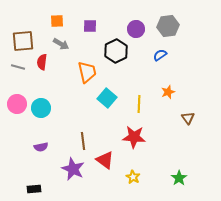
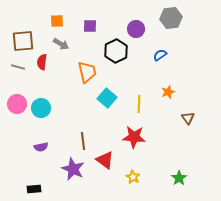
gray hexagon: moved 3 px right, 8 px up
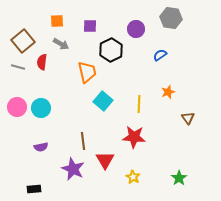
gray hexagon: rotated 15 degrees clockwise
brown square: rotated 35 degrees counterclockwise
black hexagon: moved 5 px left, 1 px up
cyan square: moved 4 px left, 3 px down
pink circle: moved 3 px down
red triangle: rotated 24 degrees clockwise
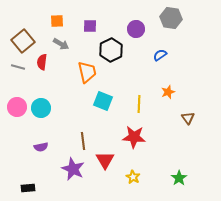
cyan square: rotated 18 degrees counterclockwise
black rectangle: moved 6 px left, 1 px up
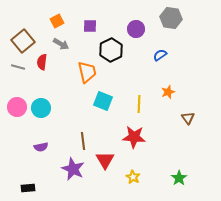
orange square: rotated 24 degrees counterclockwise
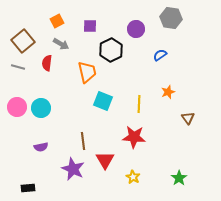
red semicircle: moved 5 px right, 1 px down
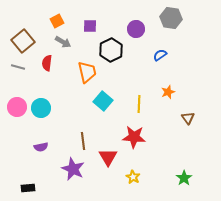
gray arrow: moved 2 px right, 2 px up
cyan square: rotated 18 degrees clockwise
red triangle: moved 3 px right, 3 px up
green star: moved 5 px right
